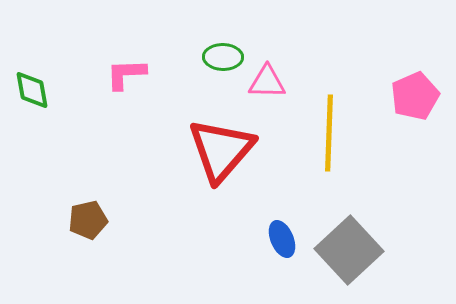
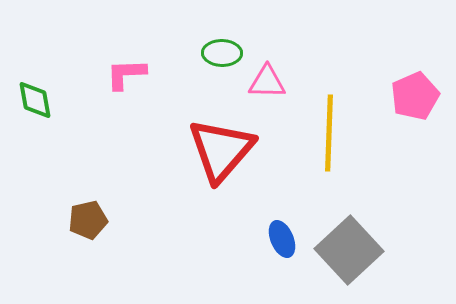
green ellipse: moved 1 px left, 4 px up
green diamond: moved 3 px right, 10 px down
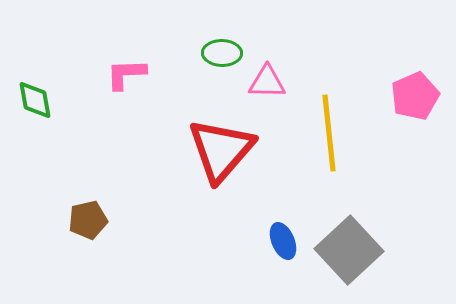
yellow line: rotated 8 degrees counterclockwise
blue ellipse: moved 1 px right, 2 px down
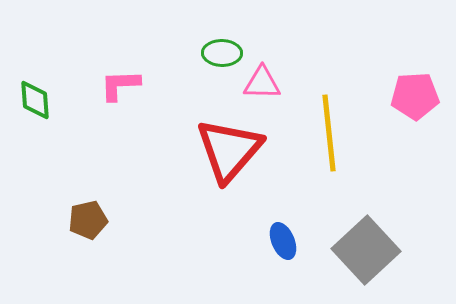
pink L-shape: moved 6 px left, 11 px down
pink triangle: moved 5 px left, 1 px down
pink pentagon: rotated 21 degrees clockwise
green diamond: rotated 6 degrees clockwise
red triangle: moved 8 px right
gray square: moved 17 px right
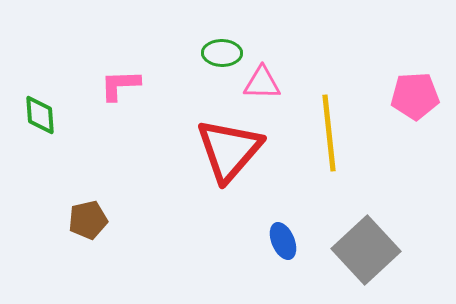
green diamond: moved 5 px right, 15 px down
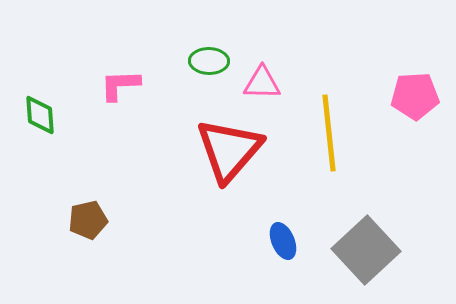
green ellipse: moved 13 px left, 8 px down
